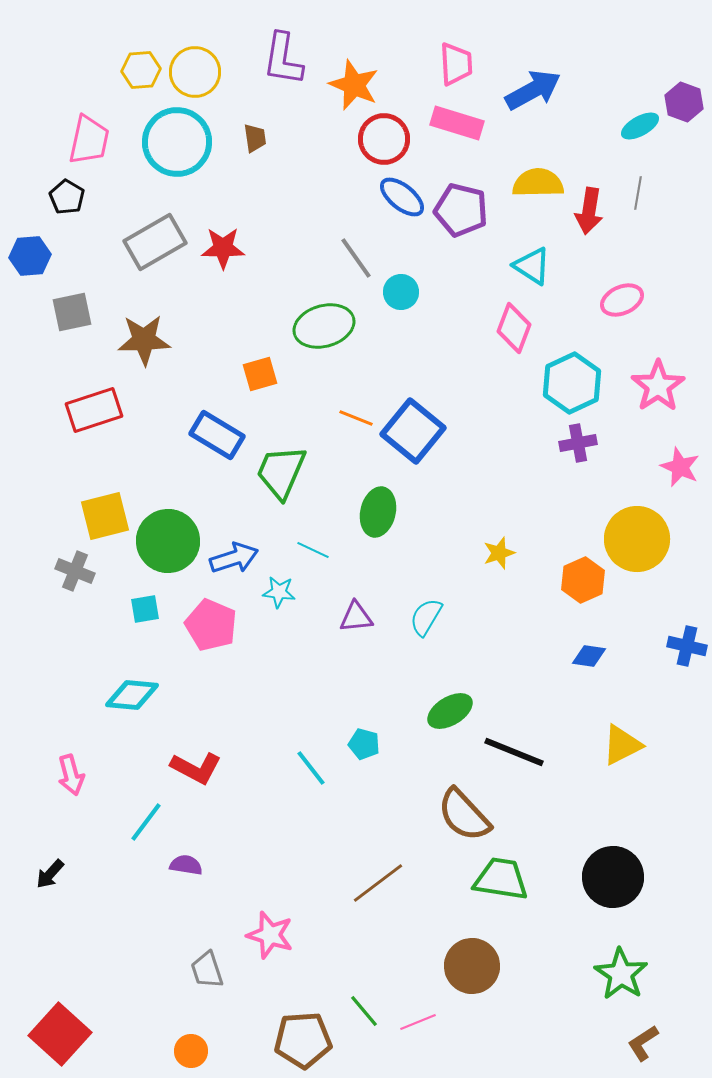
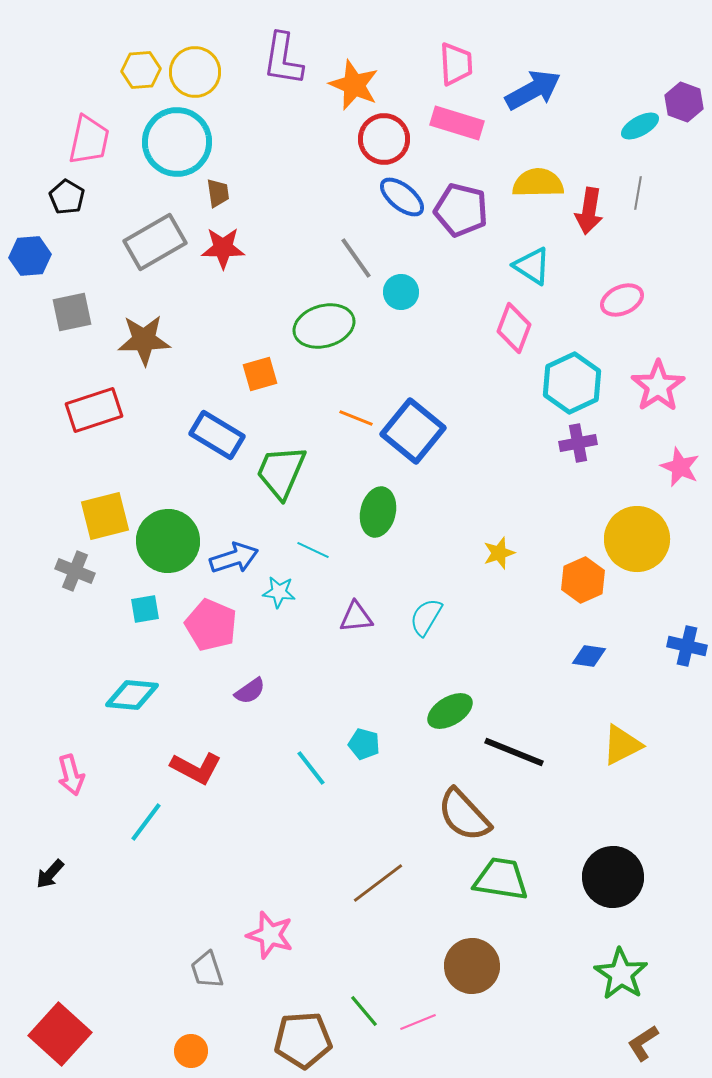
brown trapezoid at (255, 138): moved 37 px left, 55 px down
purple semicircle at (186, 865): moved 64 px right, 174 px up; rotated 136 degrees clockwise
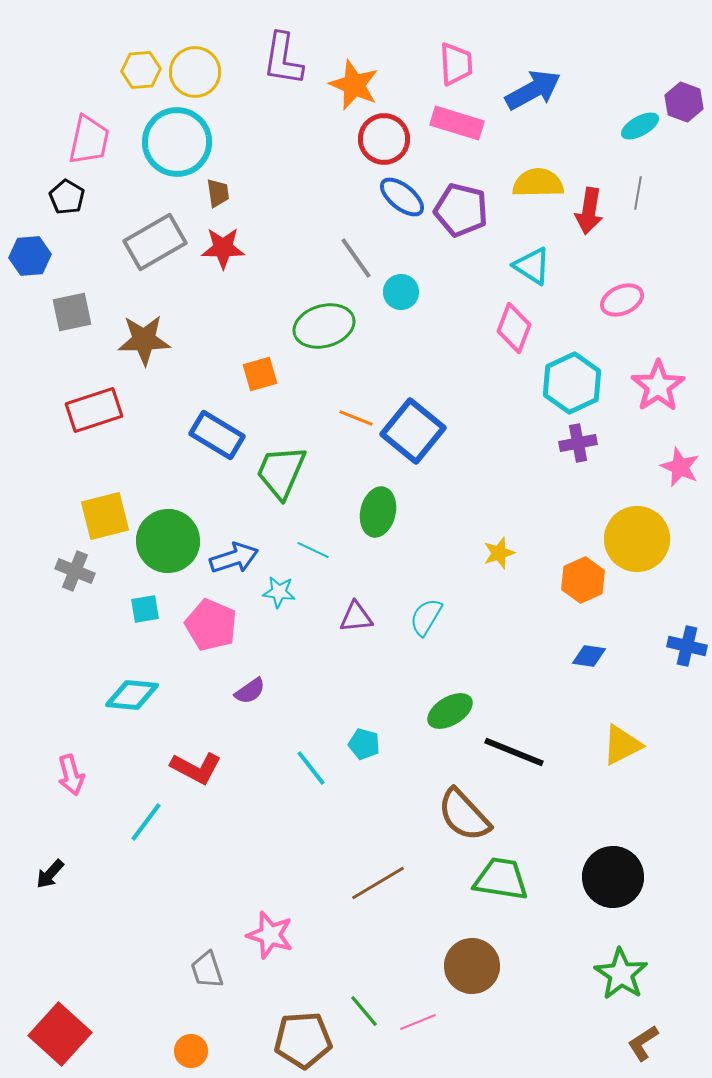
brown line at (378, 883): rotated 6 degrees clockwise
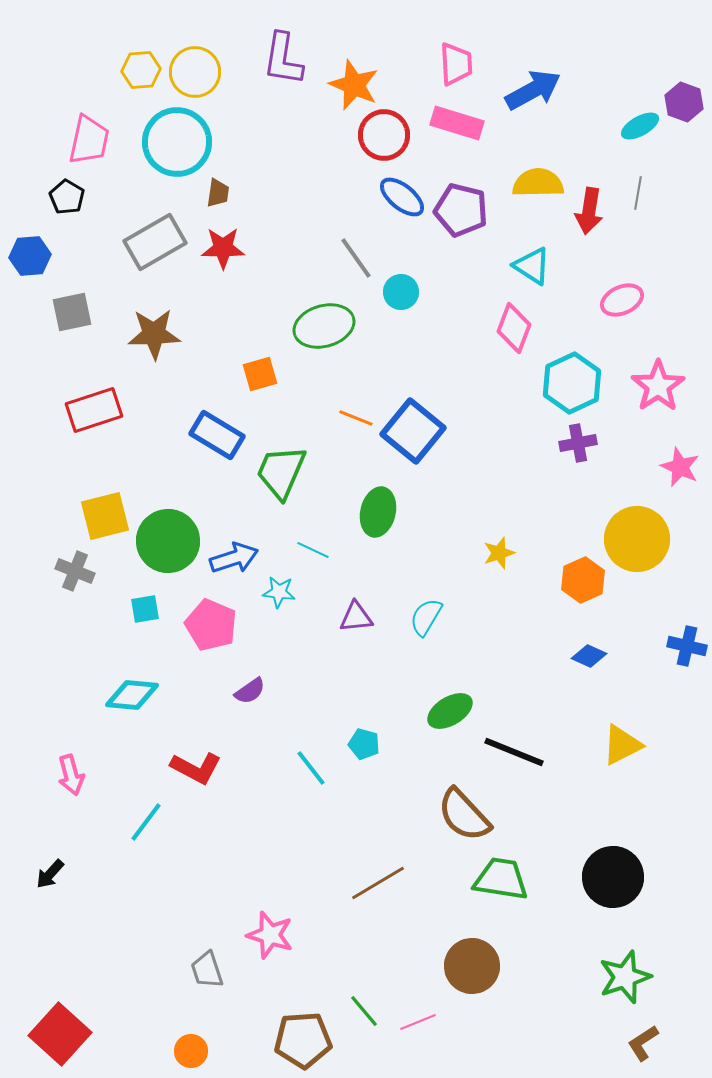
red circle at (384, 139): moved 4 px up
brown trapezoid at (218, 193): rotated 16 degrees clockwise
brown star at (144, 340): moved 10 px right, 6 px up
blue diamond at (589, 656): rotated 16 degrees clockwise
green star at (621, 974): moved 4 px right, 3 px down; rotated 20 degrees clockwise
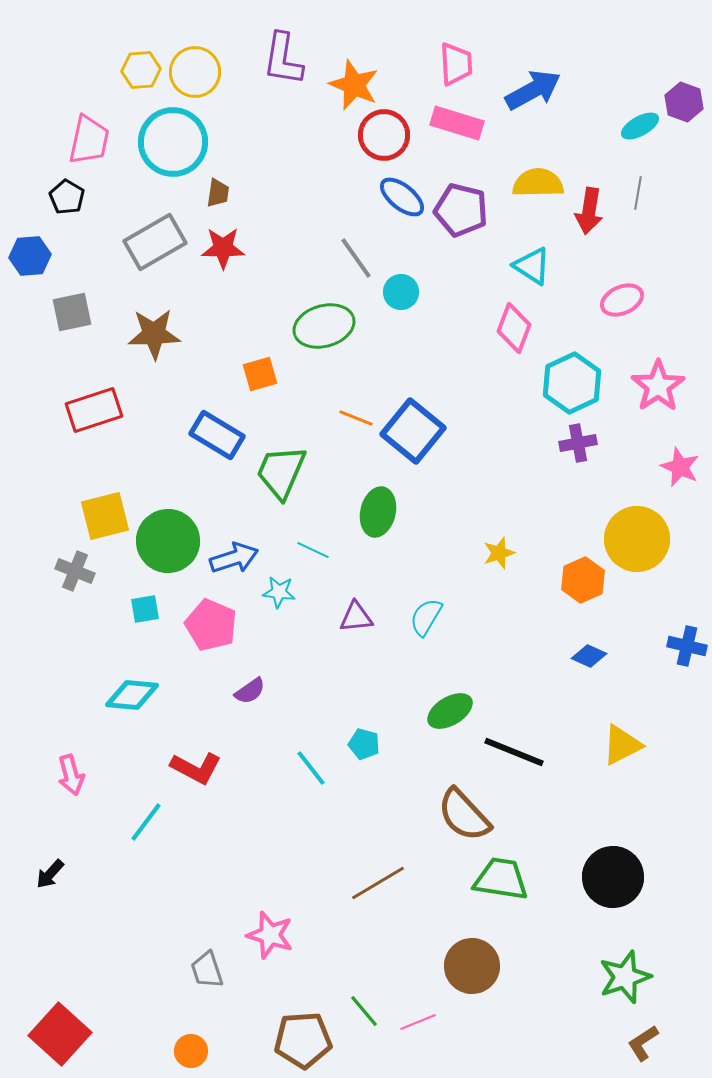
cyan circle at (177, 142): moved 4 px left
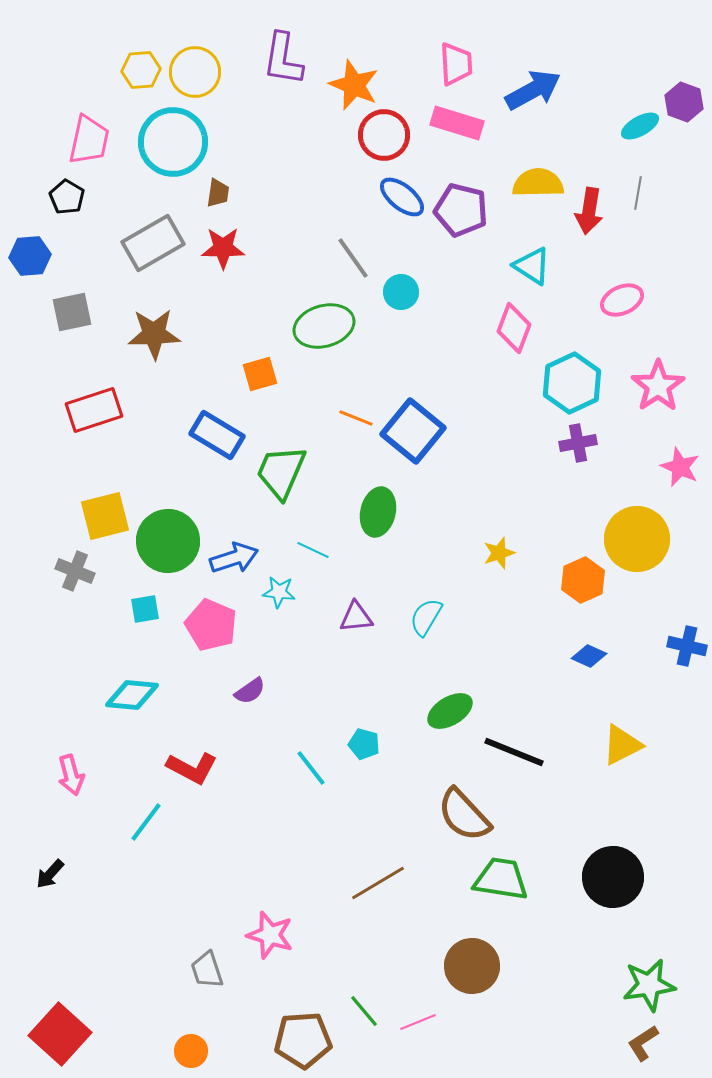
gray rectangle at (155, 242): moved 2 px left, 1 px down
gray line at (356, 258): moved 3 px left
red L-shape at (196, 768): moved 4 px left
green star at (625, 977): moved 24 px right, 8 px down; rotated 10 degrees clockwise
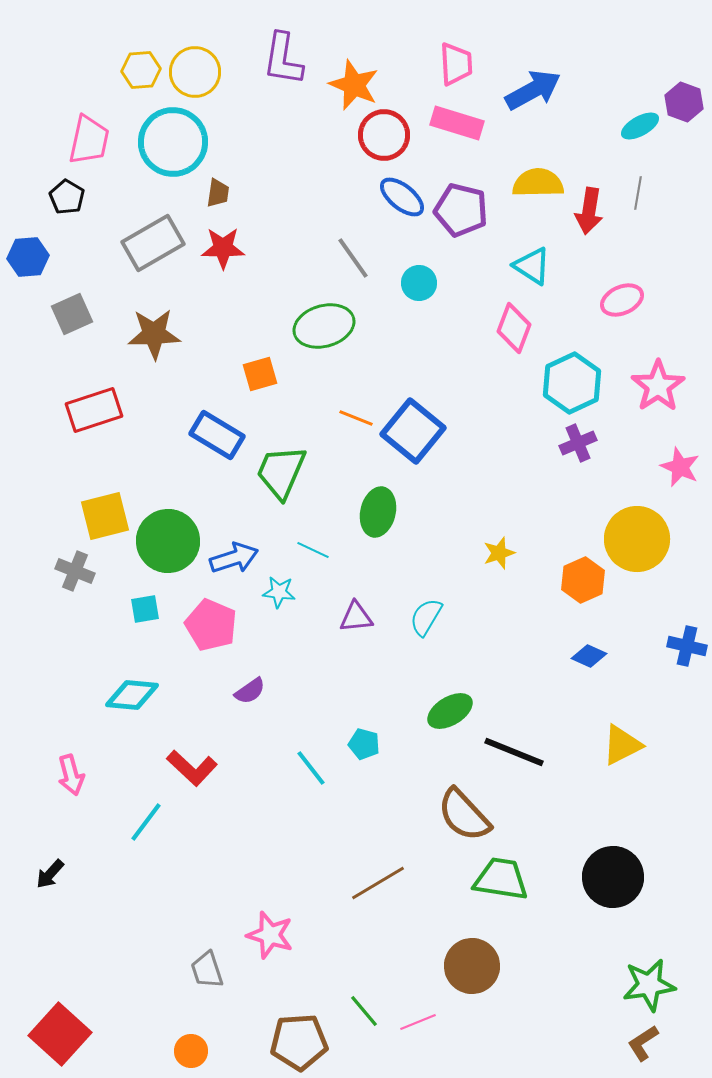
blue hexagon at (30, 256): moved 2 px left, 1 px down
cyan circle at (401, 292): moved 18 px right, 9 px up
gray square at (72, 312): moved 2 px down; rotated 12 degrees counterclockwise
purple cross at (578, 443): rotated 12 degrees counterclockwise
red L-shape at (192, 768): rotated 15 degrees clockwise
brown pentagon at (303, 1040): moved 4 px left, 2 px down
